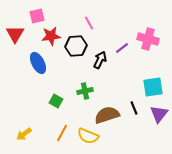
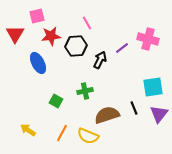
pink line: moved 2 px left
yellow arrow: moved 4 px right, 4 px up; rotated 70 degrees clockwise
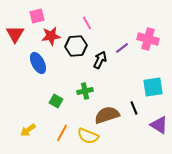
purple triangle: moved 11 px down; rotated 36 degrees counterclockwise
yellow arrow: rotated 70 degrees counterclockwise
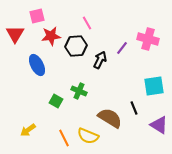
purple line: rotated 16 degrees counterclockwise
blue ellipse: moved 1 px left, 2 px down
cyan square: moved 1 px right, 1 px up
green cross: moved 6 px left; rotated 35 degrees clockwise
brown semicircle: moved 3 px right, 3 px down; rotated 50 degrees clockwise
orange line: moved 2 px right, 5 px down; rotated 54 degrees counterclockwise
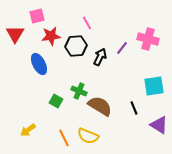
black arrow: moved 3 px up
blue ellipse: moved 2 px right, 1 px up
brown semicircle: moved 10 px left, 12 px up
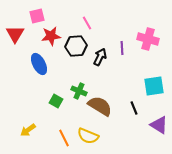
purple line: rotated 40 degrees counterclockwise
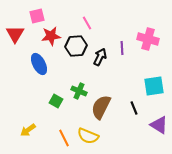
brown semicircle: moved 1 px right, 1 px down; rotated 95 degrees counterclockwise
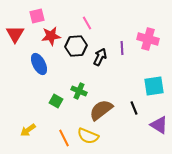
brown semicircle: moved 3 px down; rotated 25 degrees clockwise
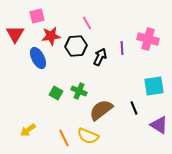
blue ellipse: moved 1 px left, 6 px up
green square: moved 8 px up
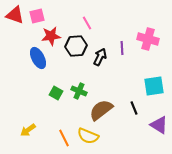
red triangle: moved 19 px up; rotated 42 degrees counterclockwise
